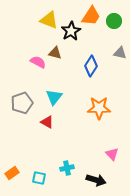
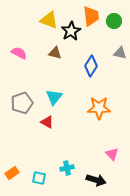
orange trapezoid: rotated 40 degrees counterclockwise
pink semicircle: moved 19 px left, 9 px up
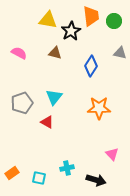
yellow triangle: moved 1 px left; rotated 12 degrees counterclockwise
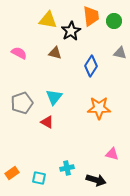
pink triangle: rotated 32 degrees counterclockwise
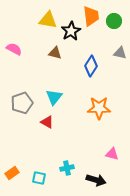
pink semicircle: moved 5 px left, 4 px up
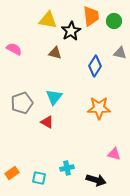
blue diamond: moved 4 px right
pink triangle: moved 2 px right
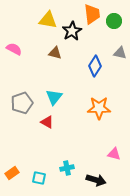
orange trapezoid: moved 1 px right, 2 px up
black star: moved 1 px right
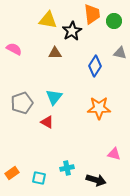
brown triangle: rotated 16 degrees counterclockwise
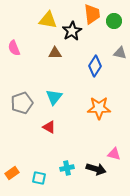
pink semicircle: moved 1 px up; rotated 140 degrees counterclockwise
red triangle: moved 2 px right, 5 px down
black arrow: moved 11 px up
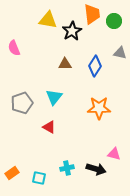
brown triangle: moved 10 px right, 11 px down
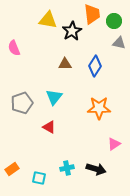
gray triangle: moved 1 px left, 10 px up
pink triangle: moved 10 px up; rotated 48 degrees counterclockwise
orange rectangle: moved 4 px up
